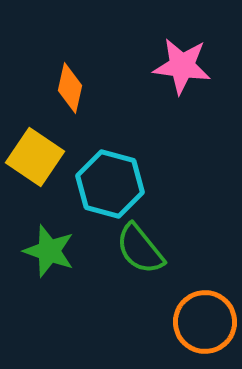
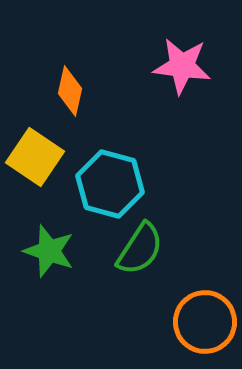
orange diamond: moved 3 px down
green semicircle: rotated 108 degrees counterclockwise
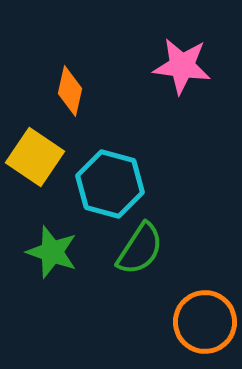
green star: moved 3 px right, 1 px down
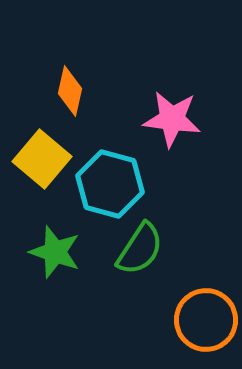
pink star: moved 10 px left, 53 px down
yellow square: moved 7 px right, 2 px down; rotated 6 degrees clockwise
green star: moved 3 px right
orange circle: moved 1 px right, 2 px up
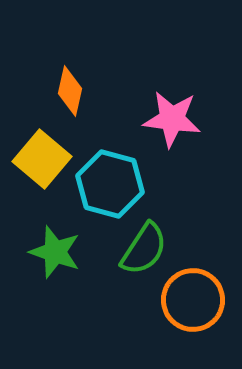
green semicircle: moved 4 px right
orange circle: moved 13 px left, 20 px up
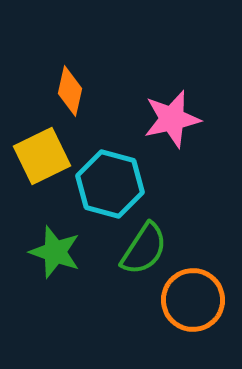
pink star: rotated 20 degrees counterclockwise
yellow square: moved 3 px up; rotated 24 degrees clockwise
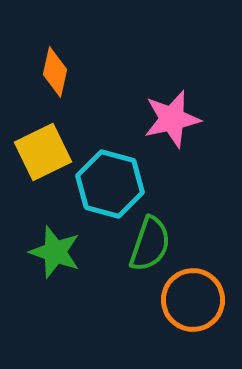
orange diamond: moved 15 px left, 19 px up
yellow square: moved 1 px right, 4 px up
green semicircle: moved 6 px right, 5 px up; rotated 14 degrees counterclockwise
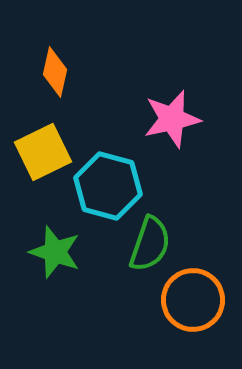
cyan hexagon: moved 2 px left, 2 px down
